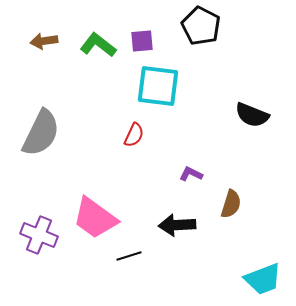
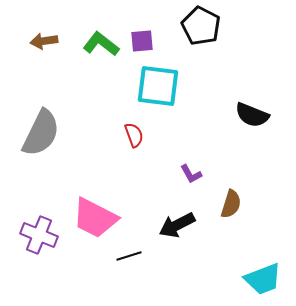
green L-shape: moved 3 px right, 1 px up
red semicircle: rotated 45 degrees counterclockwise
purple L-shape: rotated 145 degrees counterclockwise
pink trapezoid: rotated 9 degrees counterclockwise
black arrow: rotated 24 degrees counterclockwise
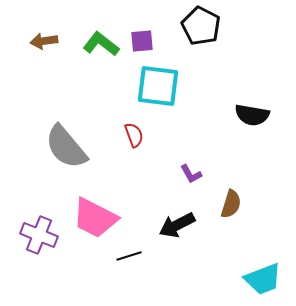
black semicircle: rotated 12 degrees counterclockwise
gray semicircle: moved 25 px right, 14 px down; rotated 114 degrees clockwise
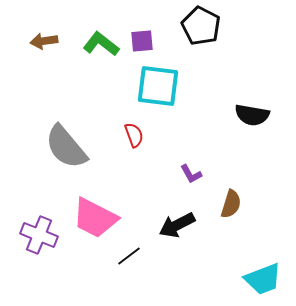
black line: rotated 20 degrees counterclockwise
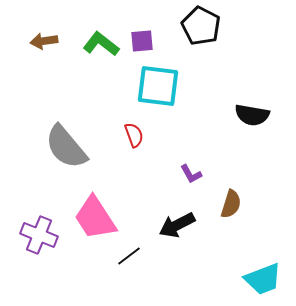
pink trapezoid: rotated 30 degrees clockwise
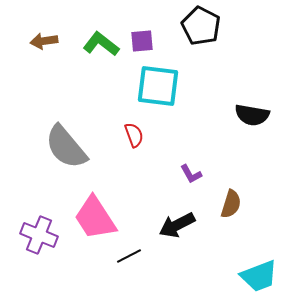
black line: rotated 10 degrees clockwise
cyan trapezoid: moved 4 px left, 3 px up
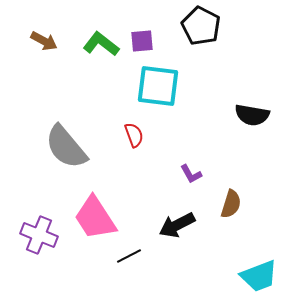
brown arrow: rotated 144 degrees counterclockwise
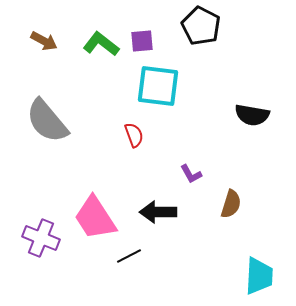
gray semicircle: moved 19 px left, 26 px up
black arrow: moved 19 px left, 13 px up; rotated 27 degrees clockwise
purple cross: moved 2 px right, 3 px down
cyan trapezoid: rotated 66 degrees counterclockwise
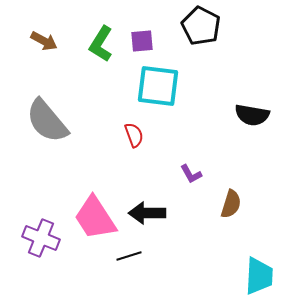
green L-shape: rotated 96 degrees counterclockwise
black arrow: moved 11 px left, 1 px down
black line: rotated 10 degrees clockwise
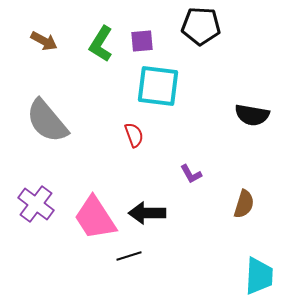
black pentagon: rotated 24 degrees counterclockwise
brown semicircle: moved 13 px right
purple cross: moved 5 px left, 34 px up; rotated 15 degrees clockwise
